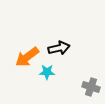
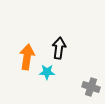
black arrow: rotated 70 degrees counterclockwise
orange arrow: rotated 135 degrees clockwise
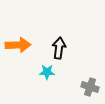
orange arrow: moved 9 px left, 12 px up; rotated 80 degrees clockwise
gray cross: moved 1 px left
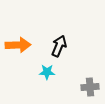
black arrow: moved 2 px up; rotated 15 degrees clockwise
gray cross: rotated 24 degrees counterclockwise
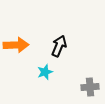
orange arrow: moved 2 px left
cyan star: moved 2 px left; rotated 21 degrees counterclockwise
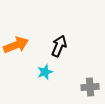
orange arrow: rotated 20 degrees counterclockwise
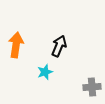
orange arrow: rotated 60 degrees counterclockwise
gray cross: moved 2 px right
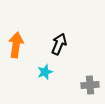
black arrow: moved 2 px up
gray cross: moved 2 px left, 2 px up
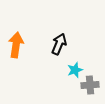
cyan star: moved 30 px right, 2 px up
